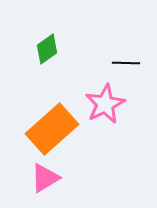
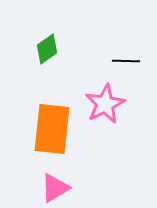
black line: moved 2 px up
orange rectangle: rotated 42 degrees counterclockwise
pink triangle: moved 10 px right, 10 px down
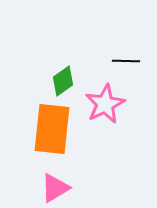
green diamond: moved 16 px right, 32 px down
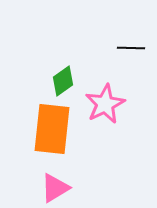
black line: moved 5 px right, 13 px up
